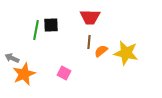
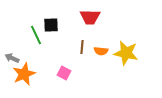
green line: moved 5 px down; rotated 36 degrees counterclockwise
brown line: moved 7 px left, 5 px down
orange semicircle: rotated 136 degrees counterclockwise
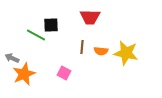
green line: rotated 36 degrees counterclockwise
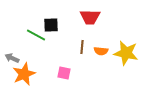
pink square: rotated 16 degrees counterclockwise
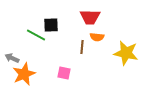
orange semicircle: moved 4 px left, 14 px up
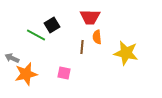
black square: moved 1 px right; rotated 28 degrees counterclockwise
orange semicircle: rotated 80 degrees clockwise
orange star: moved 2 px right; rotated 10 degrees clockwise
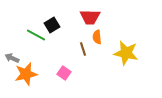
brown line: moved 1 px right, 2 px down; rotated 24 degrees counterclockwise
pink square: rotated 24 degrees clockwise
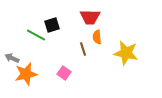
black square: rotated 14 degrees clockwise
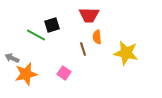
red trapezoid: moved 1 px left, 2 px up
